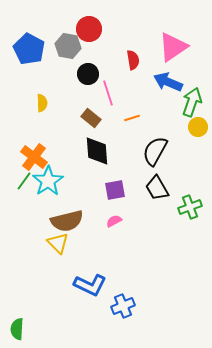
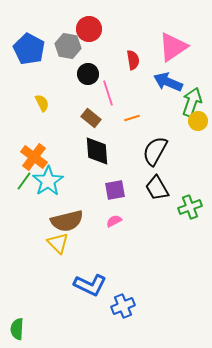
yellow semicircle: rotated 24 degrees counterclockwise
yellow circle: moved 6 px up
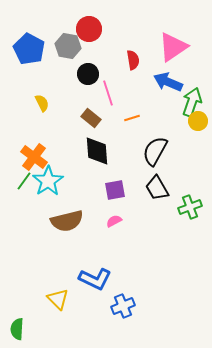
yellow triangle: moved 56 px down
blue L-shape: moved 5 px right, 6 px up
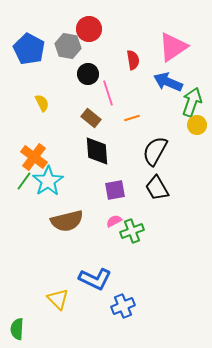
yellow circle: moved 1 px left, 4 px down
green cross: moved 58 px left, 24 px down
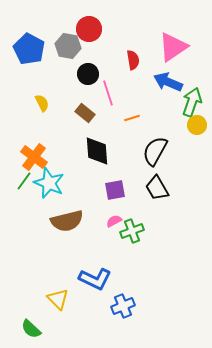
brown rectangle: moved 6 px left, 5 px up
cyan star: moved 1 px right, 2 px down; rotated 16 degrees counterclockwise
green semicircle: moved 14 px right; rotated 50 degrees counterclockwise
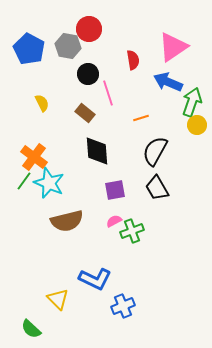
orange line: moved 9 px right
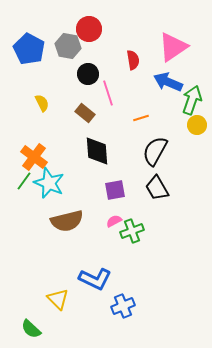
green arrow: moved 2 px up
